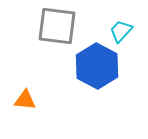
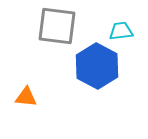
cyan trapezoid: rotated 40 degrees clockwise
orange triangle: moved 1 px right, 3 px up
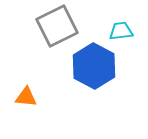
gray square: rotated 33 degrees counterclockwise
blue hexagon: moved 3 px left
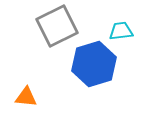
blue hexagon: moved 2 px up; rotated 15 degrees clockwise
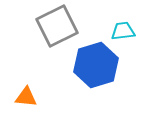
cyan trapezoid: moved 2 px right
blue hexagon: moved 2 px right, 1 px down
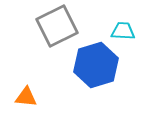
cyan trapezoid: rotated 10 degrees clockwise
